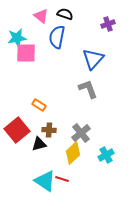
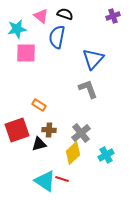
purple cross: moved 5 px right, 8 px up
cyan star: moved 9 px up
red square: rotated 20 degrees clockwise
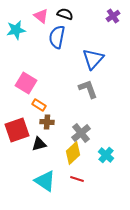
purple cross: rotated 16 degrees counterclockwise
cyan star: moved 1 px left, 1 px down
pink square: moved 30 px down; rotated 30 degrees clockwise
brown cross: moved 2 px left, 8 px up
cyan cross: rotated 21 degrees counterclockwise
red line: moved 15 px right
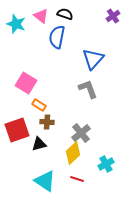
cyan star: moved 6 px up; rotated 30 degrees clockwise
cyan cross: moved 9 px down; rotated 21 degrees clockwise
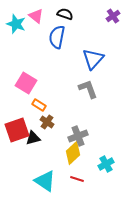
pink triangle: moved 5 px left
brown cross: rotated 32 degrees clockwise
gray cross: moved 3 px left, 3 px down; rotated 18 degrees clockwise
black triangle: moved 6 px left, 6 px up
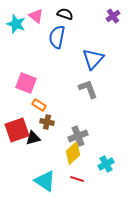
pink square: rotated 10 degrees counterclockwise
brown cross: rotated 24 degrees counterclockwise
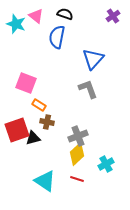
yellow diamond: moved 4 px right, 1 px down
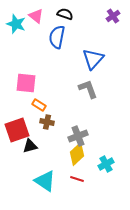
pink square: rotated 15 degrees counterclockwise
black triangle: moved 3 px left, 8 px down
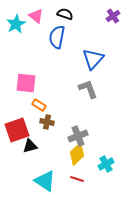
cyan star: rotated 24 degrees clockwise
